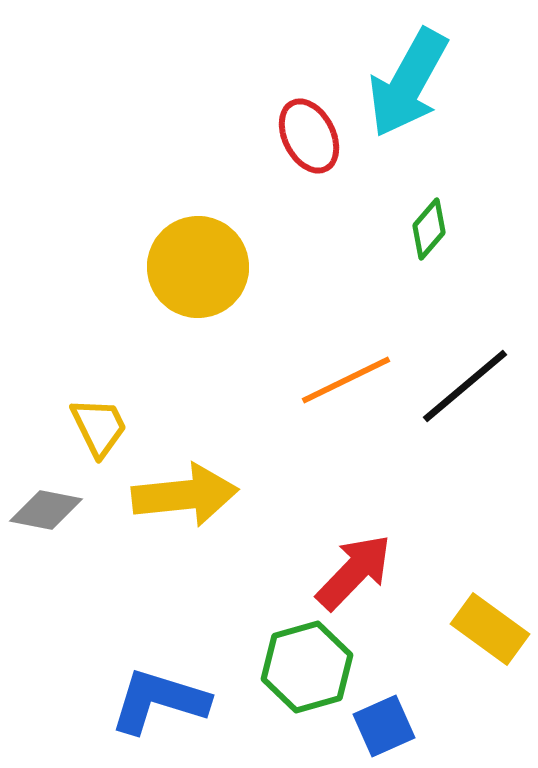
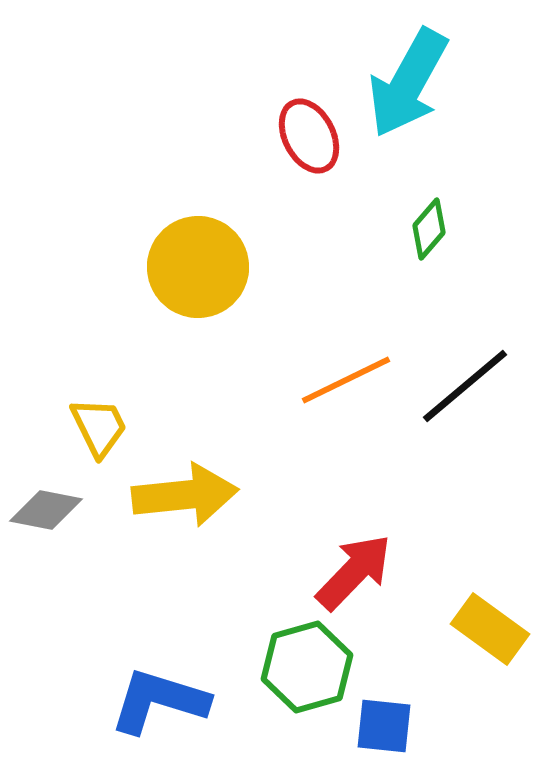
blue square: rotated 30 degrees clockwise
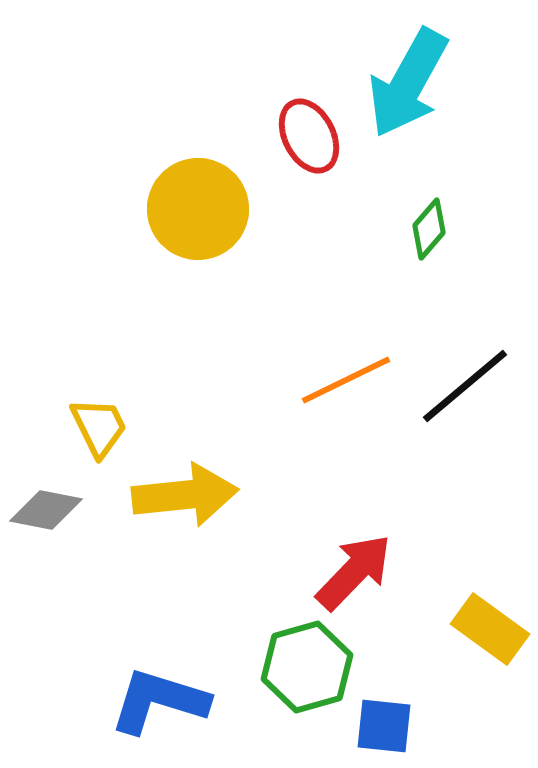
yellow circle: moved 58 px up
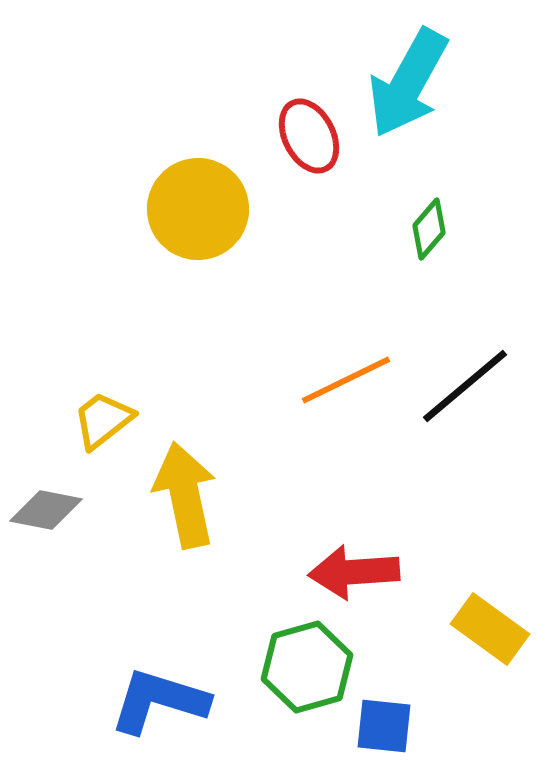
yellow trapezoid: moved 4 px right, 7 px up; rotated 102 degrees counterclockwise
yellow arrow: rotated 96 degrees counterclockwise
red arrow: rotated 138 degrees counterclockwise
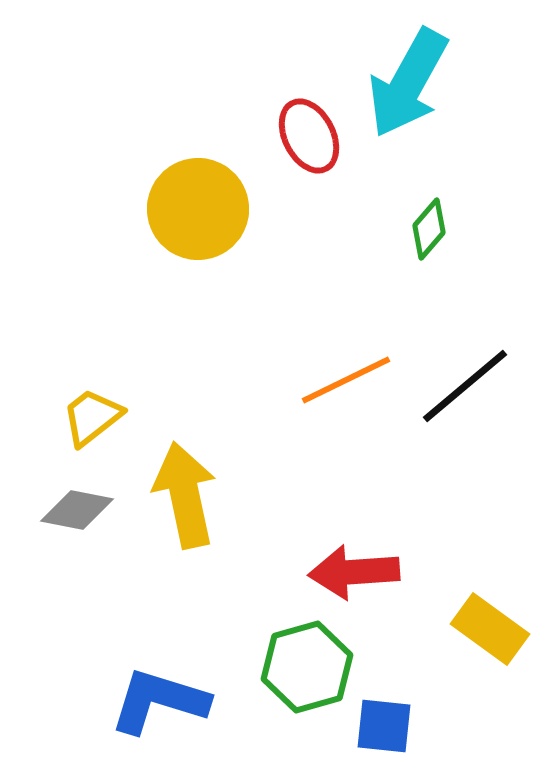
yellow trapezoid: moved 11 px left, 3 px up
gray diamond: moved 31 px right
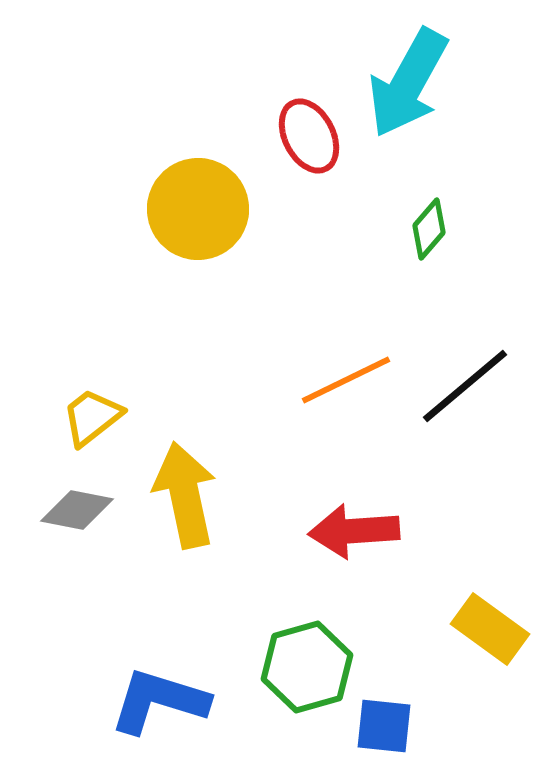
red arrow: moved 41 px up
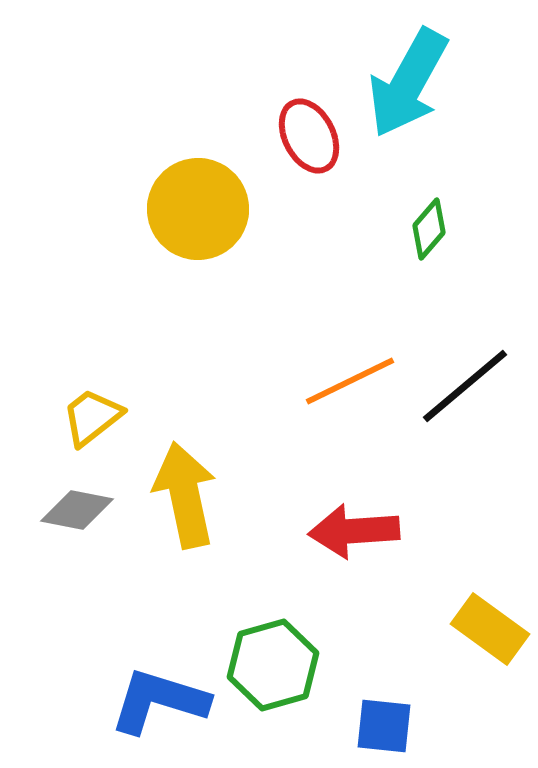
orange line: moved 4 px right, 1 px down
green hexagon: moved 34 px left, 2 px up
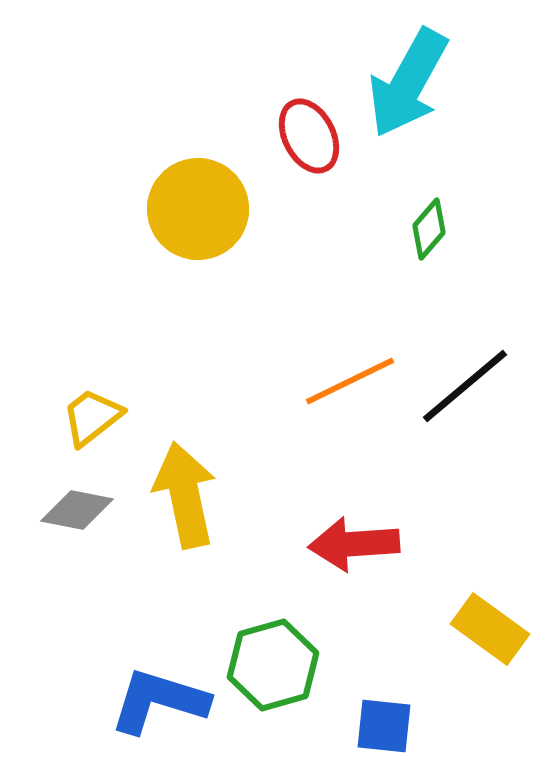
red arrow: moved 13 px down
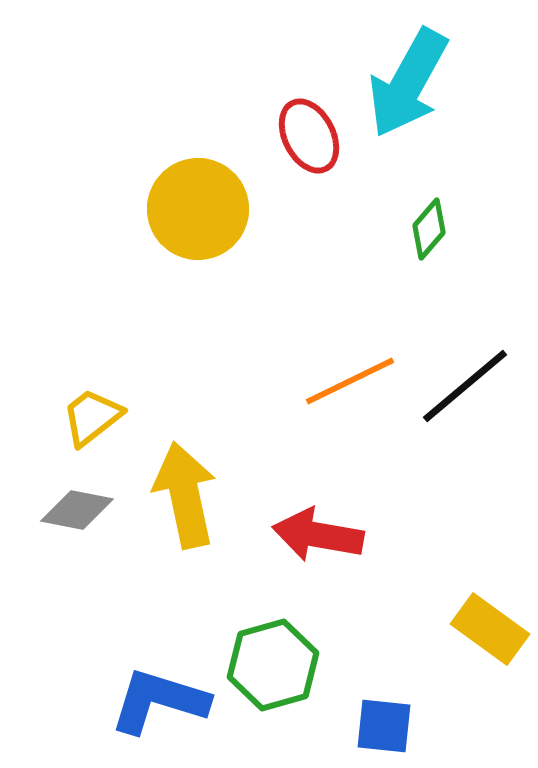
red arrow: moved 36 px left, 9 px up; rotated 14 degrees clockwise
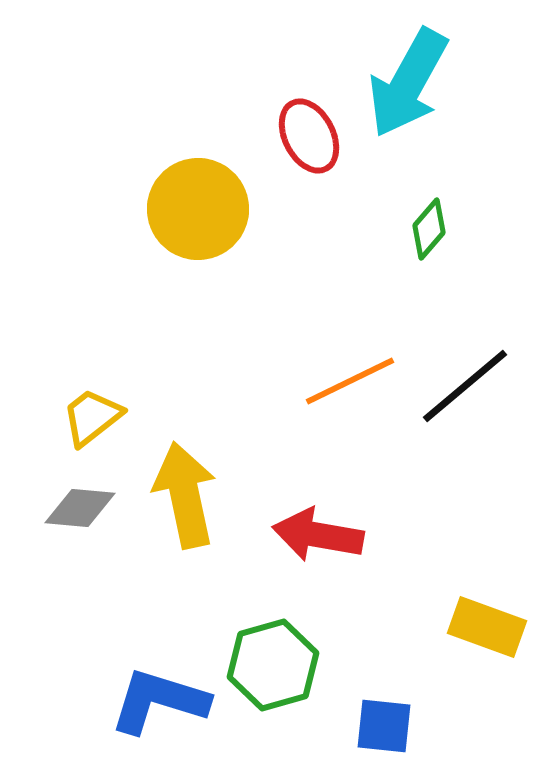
gray diamond: moved 3 px right, 2 px up; rotated 6 degrees counterclockwise
yellow rectangle: moved 3 px left, 2 px up; rotated 16 degrees counterclockwise
